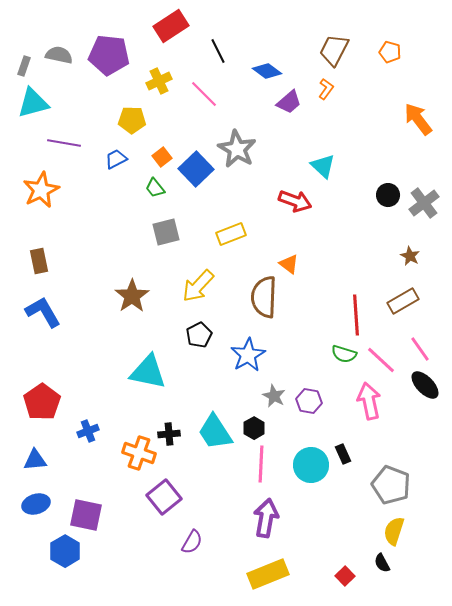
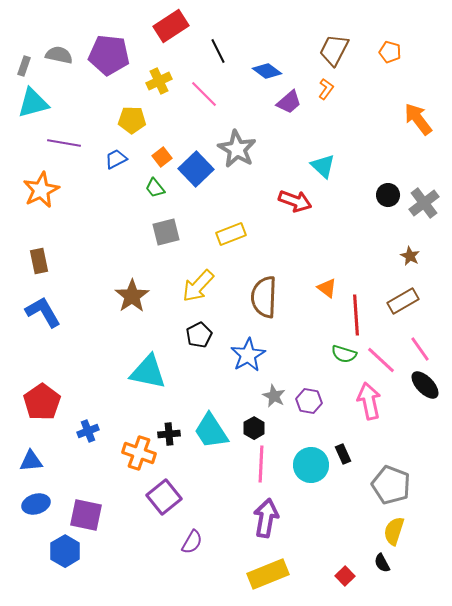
orange triangle at (289, 264): moved 38 px right, 24 px down
cyan trapezoid at (215, 432): moved 4 px left, 1 px up
blue triangle at (35, 460): moved 4 px left, 1 px down
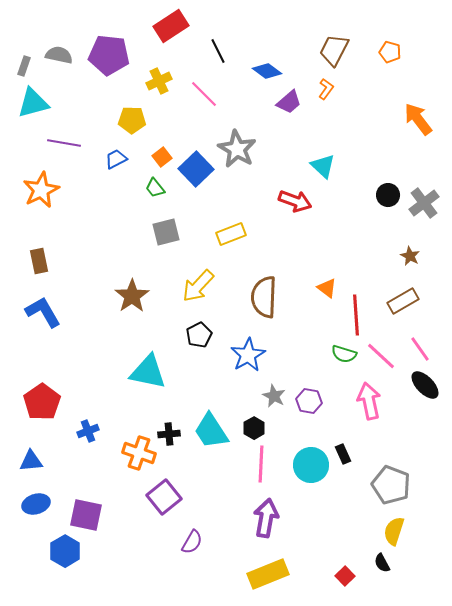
pink line at (381, 360): moved 4 px up
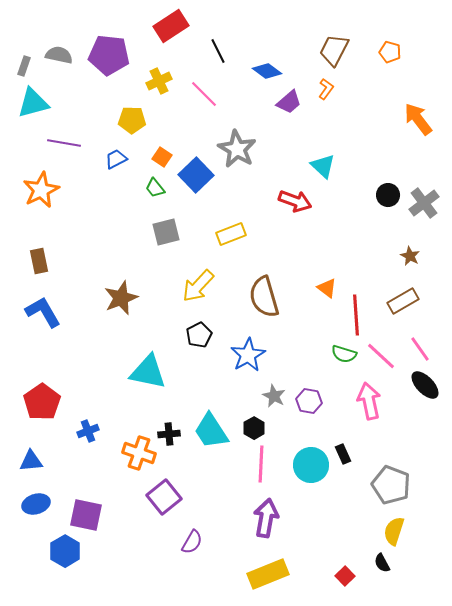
orange square at (162, 157): rotated 18 degrees counterclockwise
blue square at (196, 169): moved 6 px down
brown star at (132, 296): moved 11 px left, 2 px down; rotated 12 degrees clockwise
brown semicircle at (264, 297): rotated 18 degrees counterclockwise
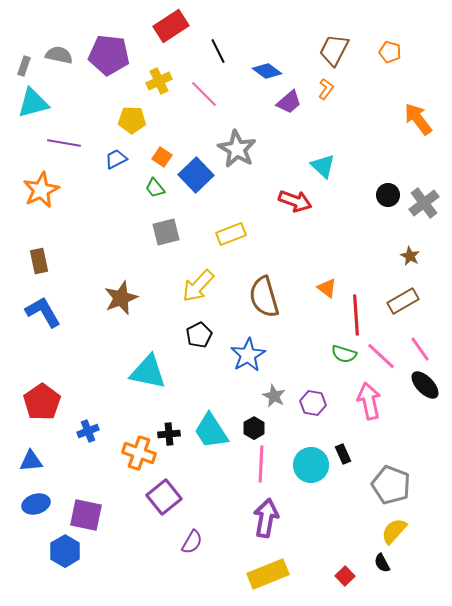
purple hexagon at (309, 401): moved 4 px right, 2 px down
yellow semicircle at (394, 531): rotated 24 degrees clockwise
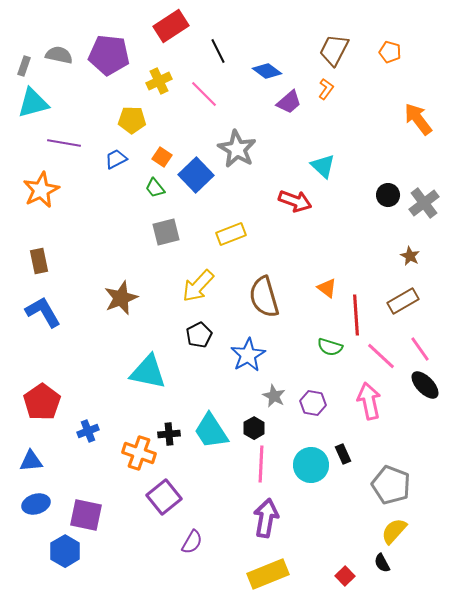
green semicircle at (344, 354): moved 14 px left, 7 px up
